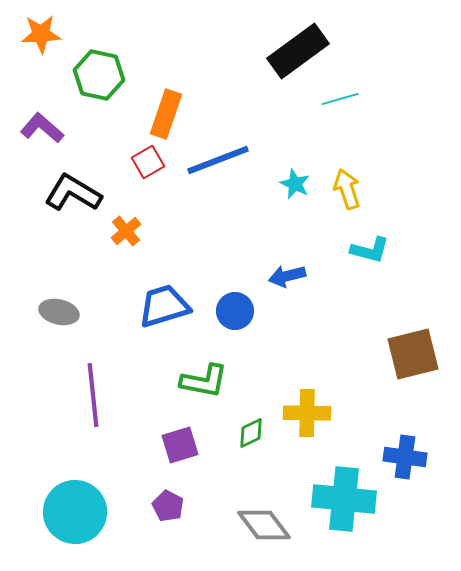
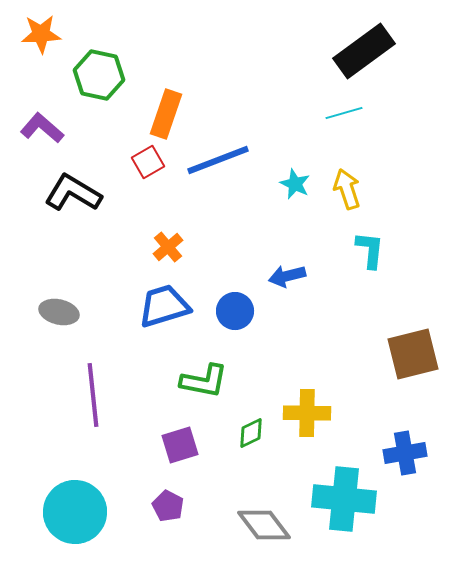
black rectangle: moved 66 px right
cyan line: moved 4 px right, 14 px down
orange cross: moved 42 px right, 16 px down
cyan L-shape: rotated 99 degrees counterclockwise
blue cross: moved 4 px up; rotated 18 degrees counterclockwise
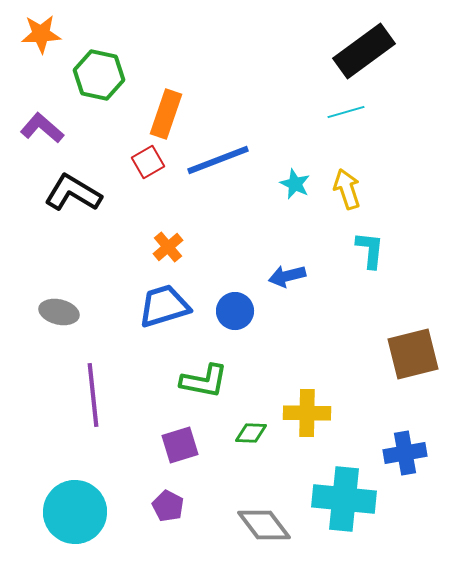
cyan line: moved 2 px right, 1 px up
green diamond: rotated 28 degrees clockwise
